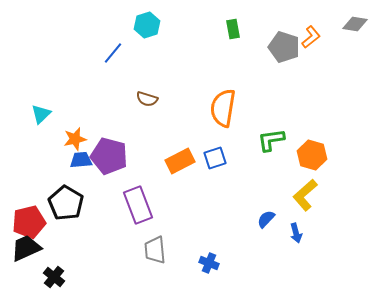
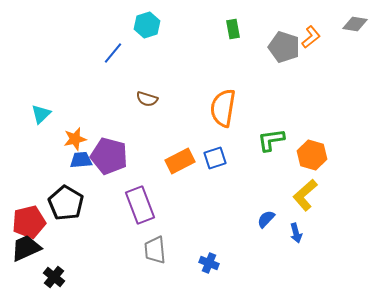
purple rectangle: moved 2 px right
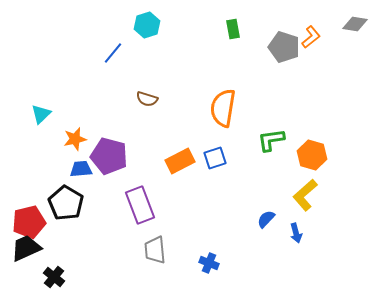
blue trapezoid: moved 9 px down
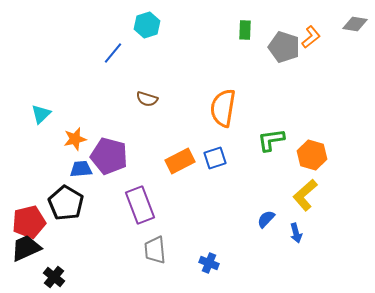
green rectangle: moved 12 px right, 1 px down; rotated 12 degrees clockwise
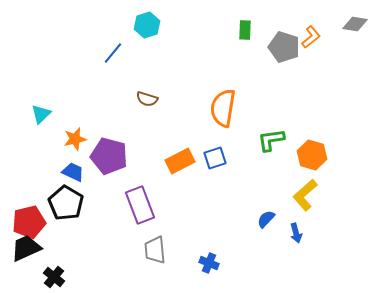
blue trapezoid: moved 8 px left, 3 px down; rotated 30 degrees clockwise
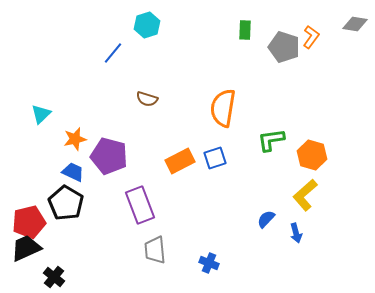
orange L-shape: rotated 15 degrees counterclockwise
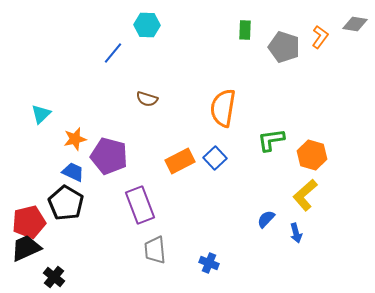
cyan hexagon: rotated 20 degrees clockwise
orange L-shape: moved 9 px right
blue square: rotated 25 degrees counterclockwise
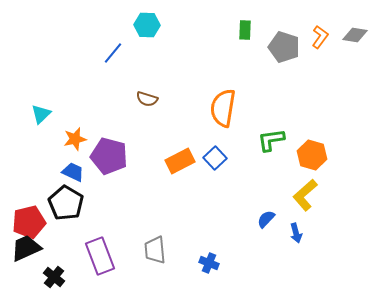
gray diamond: moved 11 px down
purple rectangle: moved 40 px left, 51 px down
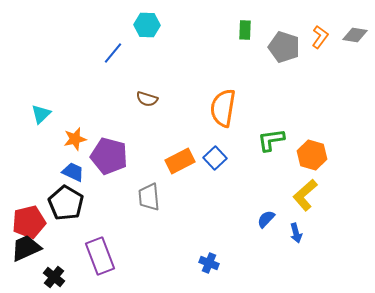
gray trapezoid: moved 6 px left, 53 px up
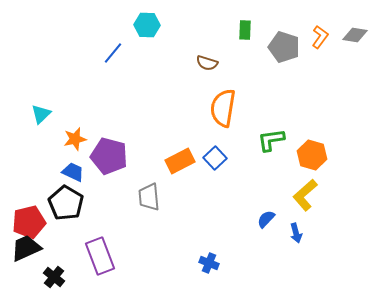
brown semicircle: moved 60 px right, 36 px up
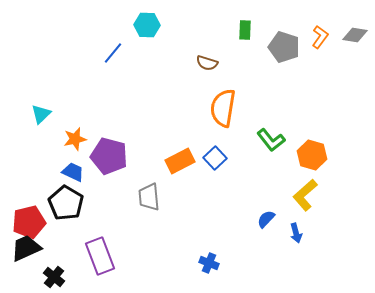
green L-shape: rotated 120 degrees counterclockwise
